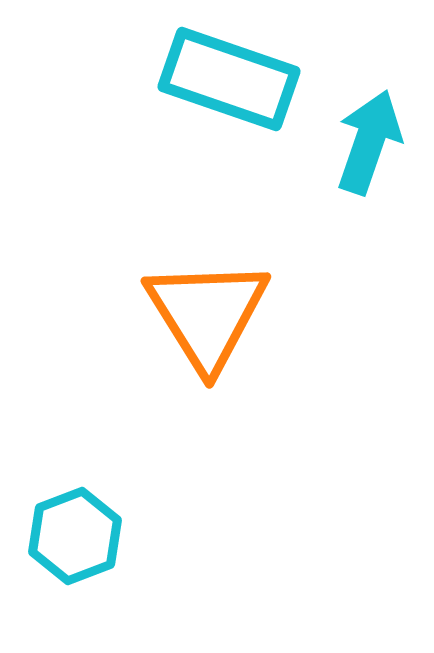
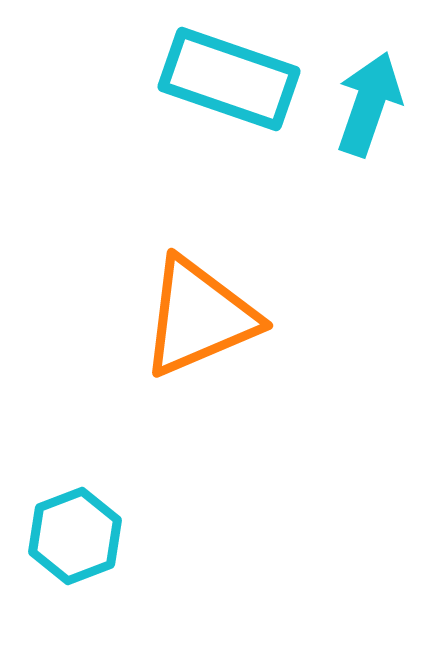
cyan arrow: moved 38 px up
orange triangle: moved 8 px left, 3 px down; rotated 39 degrees clockwise
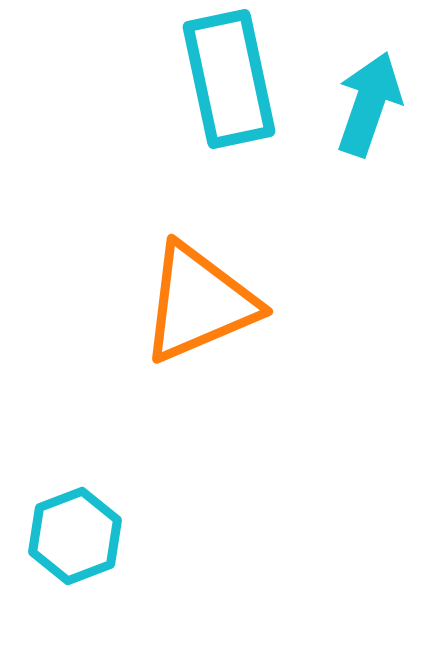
cyan rectangle: rotated 59 degrees clockwise
orange triangle: moved 14 px up
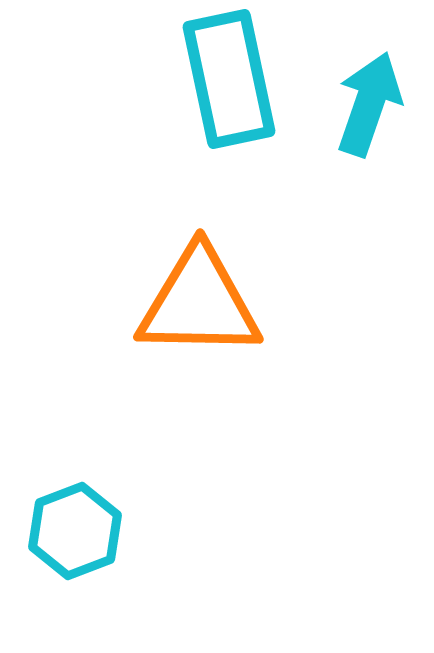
orange triangle: rotated 24 degrees clockwise
cyan hexagon: moved 5 px up
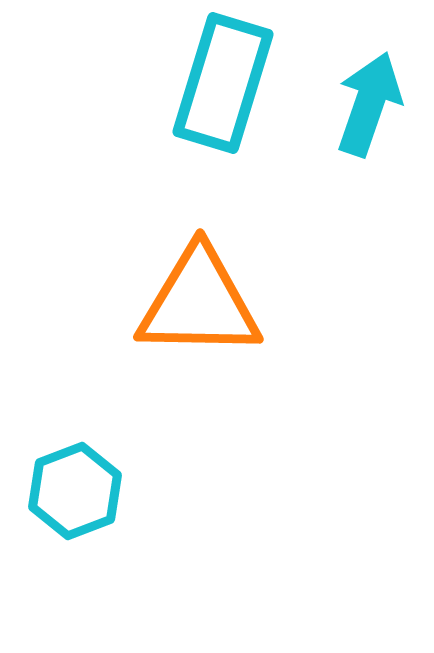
cyan rectangle: moved 6 px left, 4 px down; rotated 29 degrees clockwise
cyan hexagon: moved 40 px up
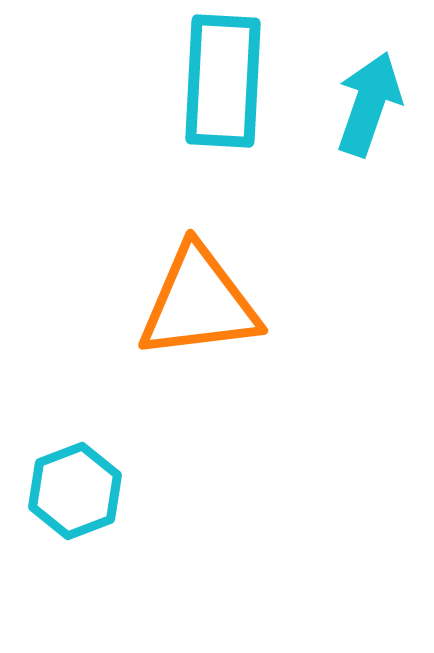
cyan rectangle: moved 2 px up; rotated 14 degrees counterclockwise
orange triangle: rotated 8 degrees counterclockwise
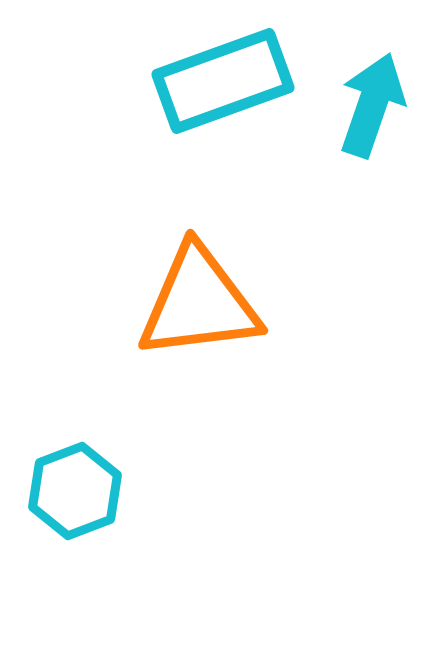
cyan rectangle: rotated 67 degrees clockwise
cyan arrow: moved 3 px right, 1 px down
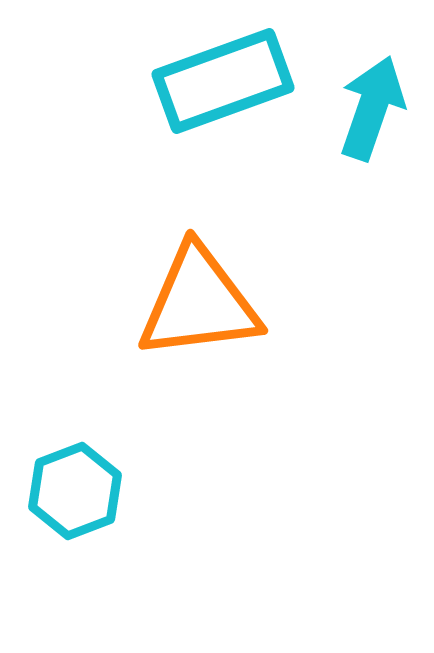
cyan arrow: moved 3 px down
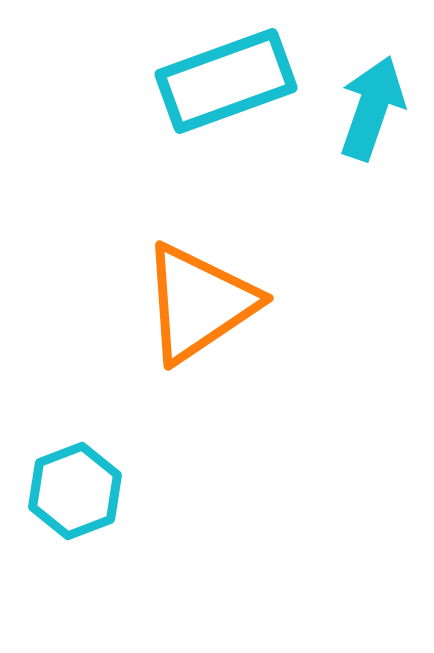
cyan rectangle: moved 3 px right
orange triangle: rotated 27 degrees counterclockwise
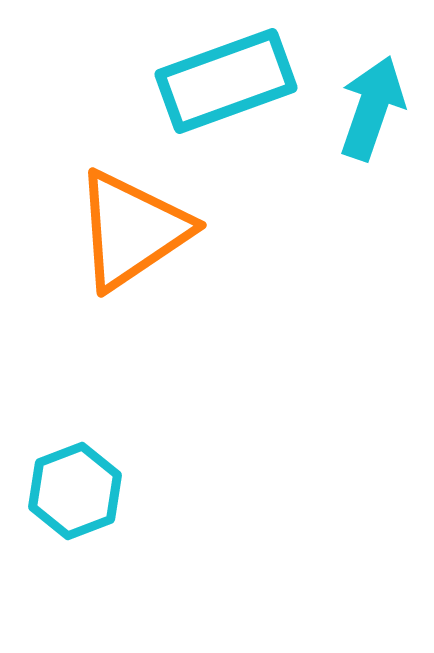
orange triangle: moved 67 px left, 73 px up
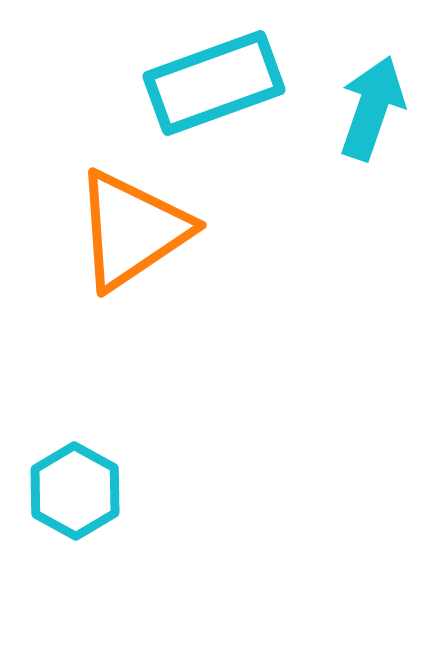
cyan rectangle: moved 12 px left, 2 px down
cyan hexagon: rotated 10 degrees counterclockwise
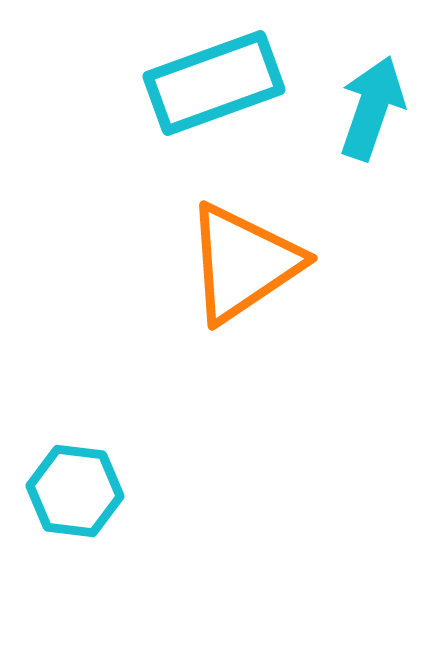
orange triangle: moved 111 px right, 33 px down
cyan hexagon: rotated 22 degrees counterclockwise
